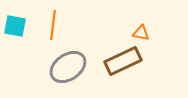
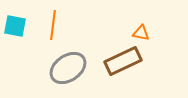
gray ellipse: moved 1 px down
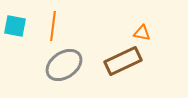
orange line: moved 1 px down
orange triangle: moved 1 px right
gray ellipse: moved 4 px left, 3 px up
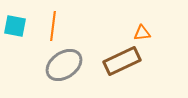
orange triangle: rotated 18 degrees counterclockwise
brown rectangle: moved 1 px left
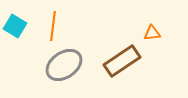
cyan square: rotated 20 degrees clockwise
orange triangle: moved 10 px right
brown rectangle: rotated 9 degrees counterclockwise
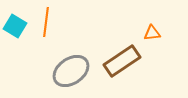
orange line: moved 7 px left, 4 px up
gray ellipse: moved 7 px right, 6 px down
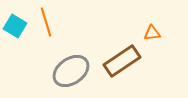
orange line: rotated 24 degrees counterclockwise
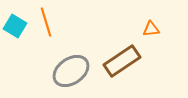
orange triangle: moved 1 px left, 4 px up
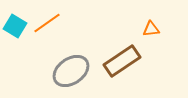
orange line: moved 1 px right, 1 px down; rotated 72 degrees clockwise
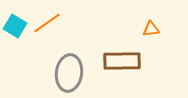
brown rectangle: rotated 33 degrees clockwise
gray ellipse: moved 2 px left, 2 px down; rotated 48 degrees counterclockwise
